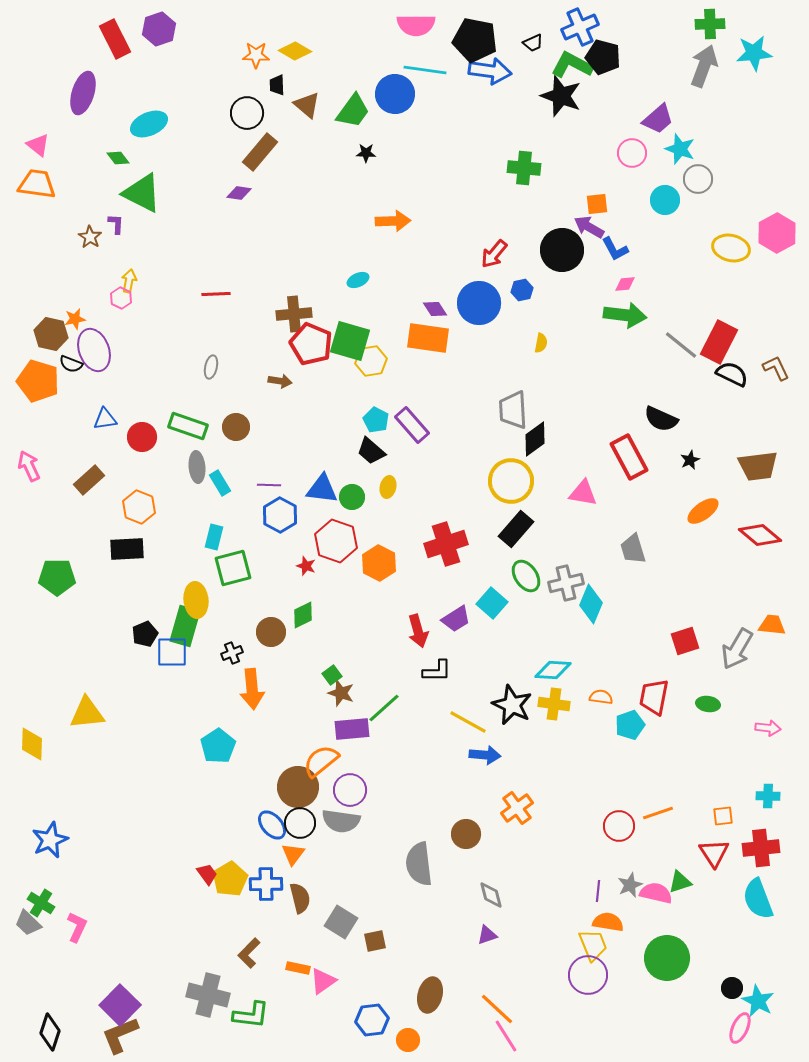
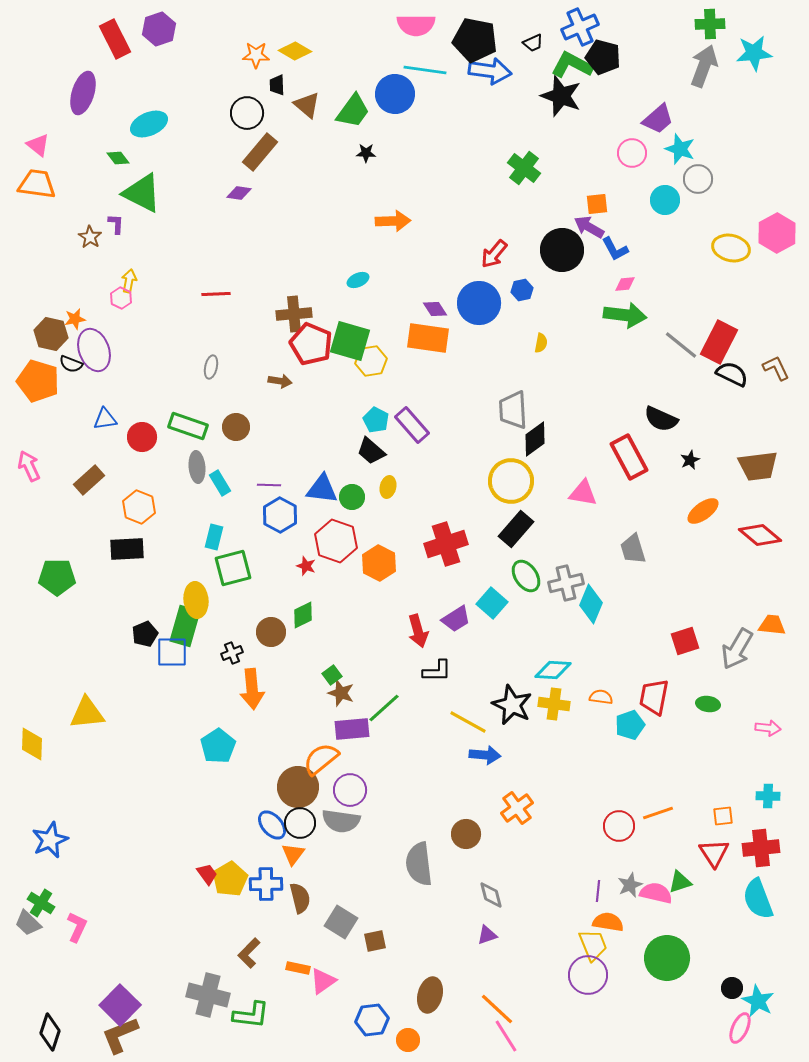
green cross at (524, 168): rotated 32 degrees clockwise
orange semicircle at (321, 761): moved 2 px up
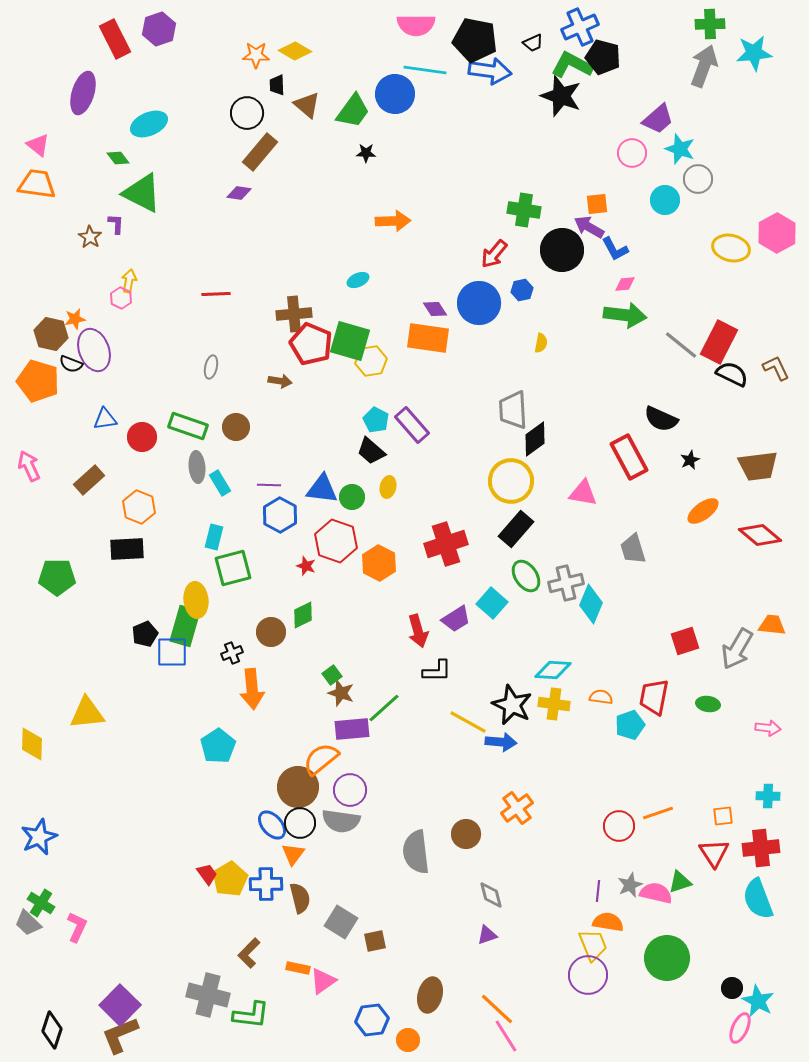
green cross at (524, 168): moved 42 px down; rotated 28 degrees counterclockwise
blue arrow at (485, 755): moved 16 px right, 13 px up
blue star at (50, 840): moved 11 px left, 3 px up
gray semicircle at (419, 864): moved 3 px left, 12 px up
black diamond at (50, 1032): moved 2 px right, 2 px up
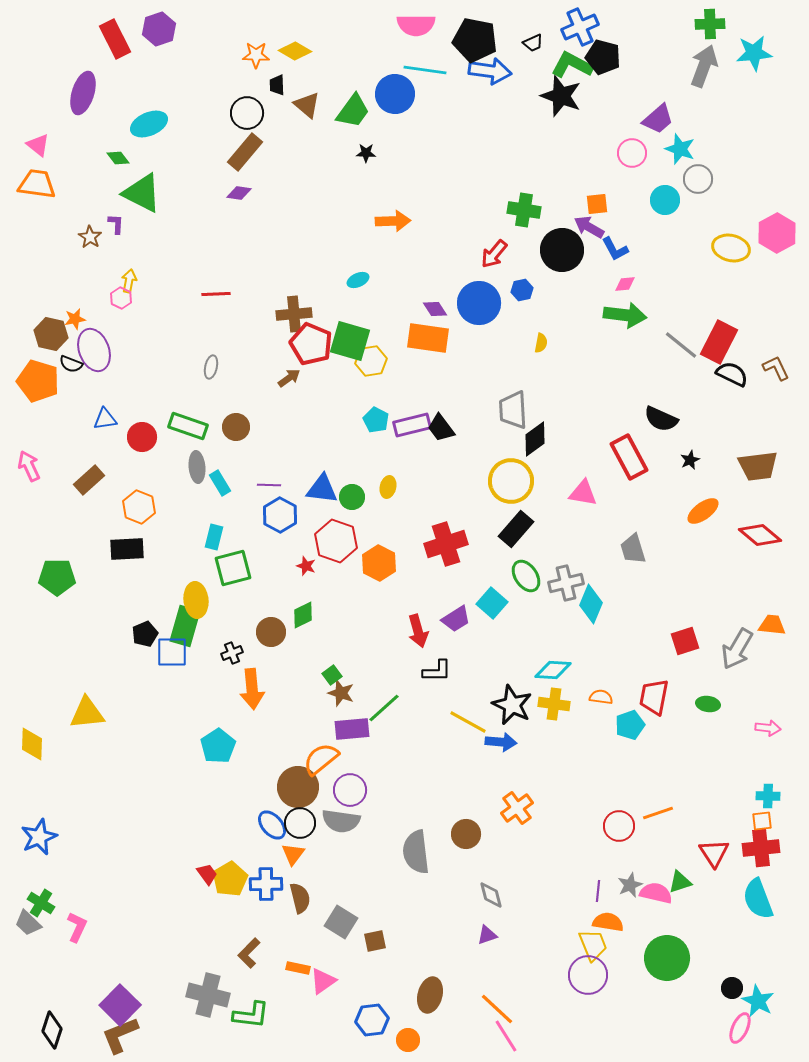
brown rectangle at (260, 152): moved 15 px left
brown arrow at (280, 381): moved 9 px right, 3 px up; rotated 45 degrees counterclockwise
purple rectangle at (412, 425): rotated 63 degrees counterclockwise
black trapezoid at (371, 451): moved 70 px right, 23 px up; rotated 12 degrees clockwise
orange square at (723, 816): moved 39 px right, 5 px down
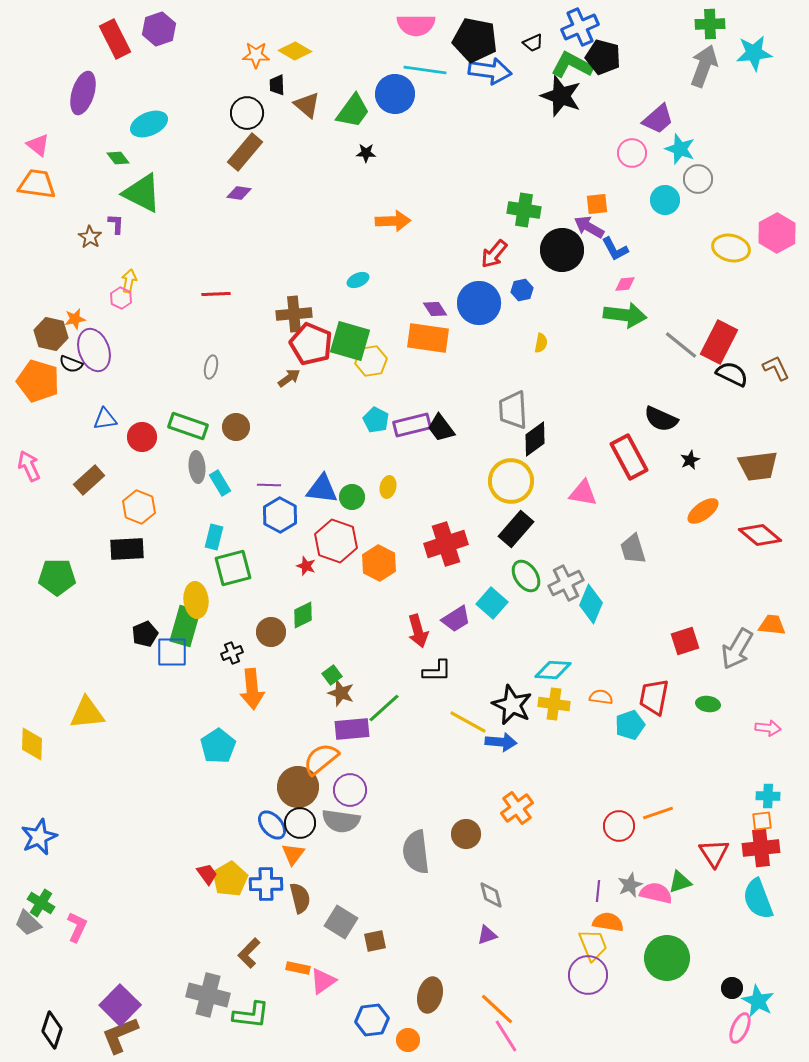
gray cross at (566, 583): rotated 12 degrees counterclockwise
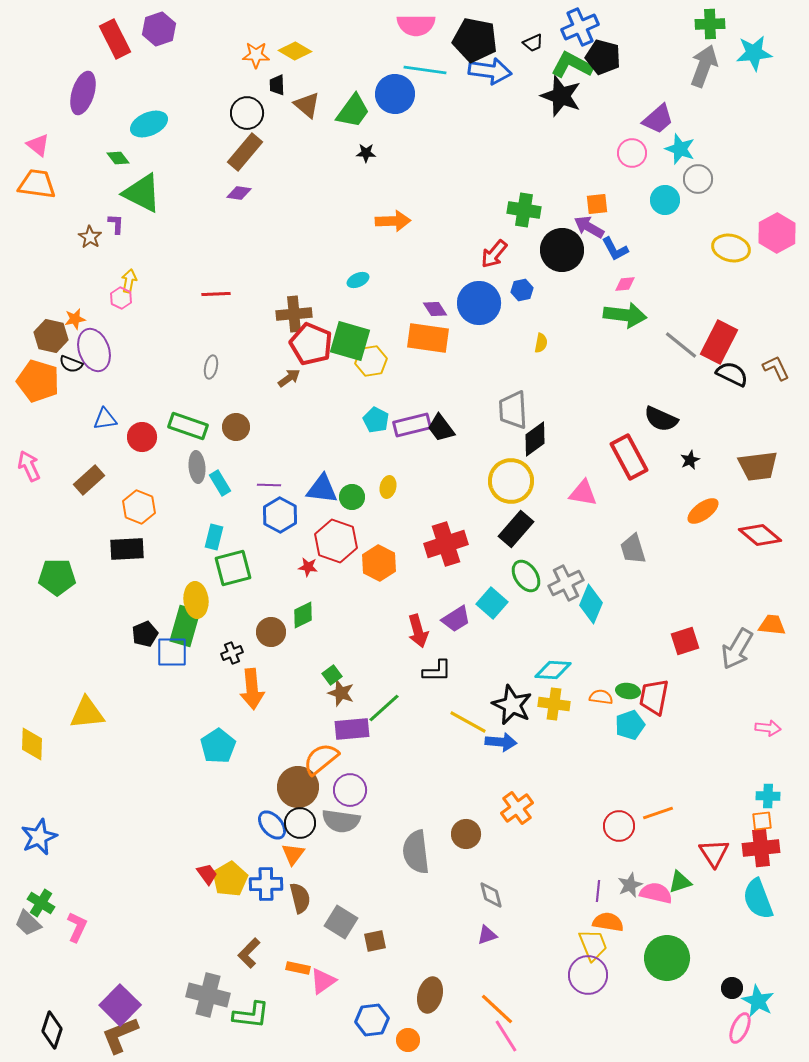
brown hexagon at (51, 334): moved 2 px down
red star at (306, 566): moved 2 px right, 1 px down; rotated 12 degrees counterclockwise
green ellipse at (708, 704): moved 80 px left, 13 px up
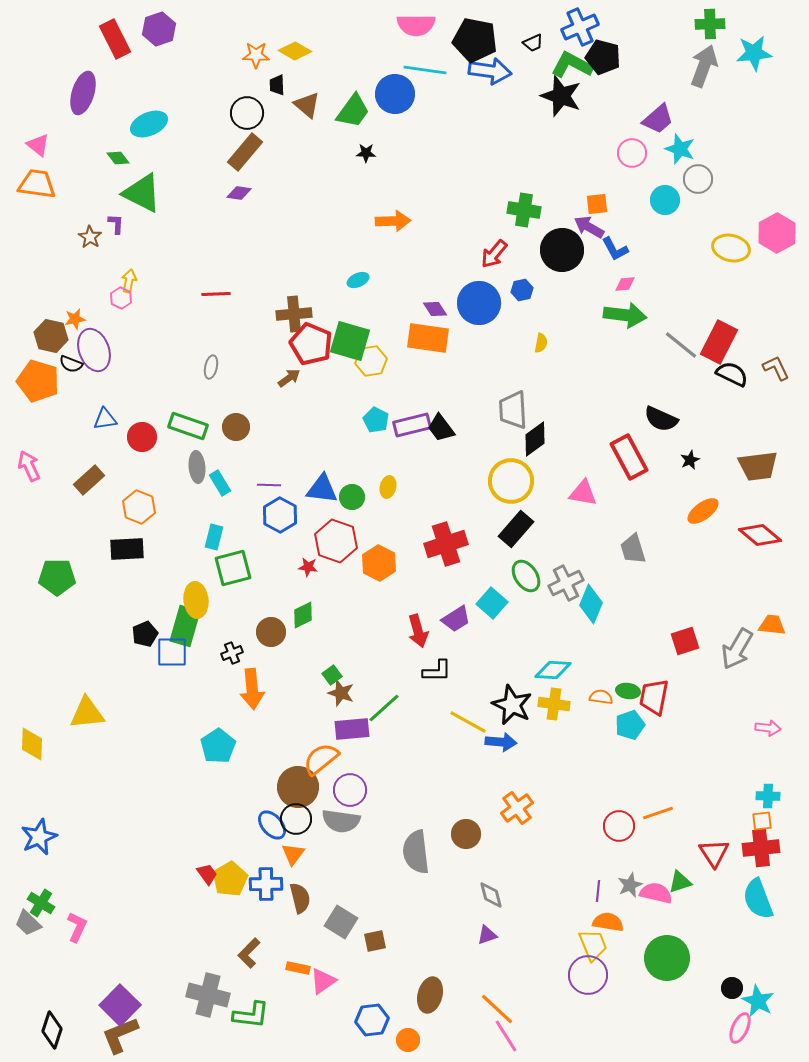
black circle at (300, 823): moved 4 px left, 4 px up
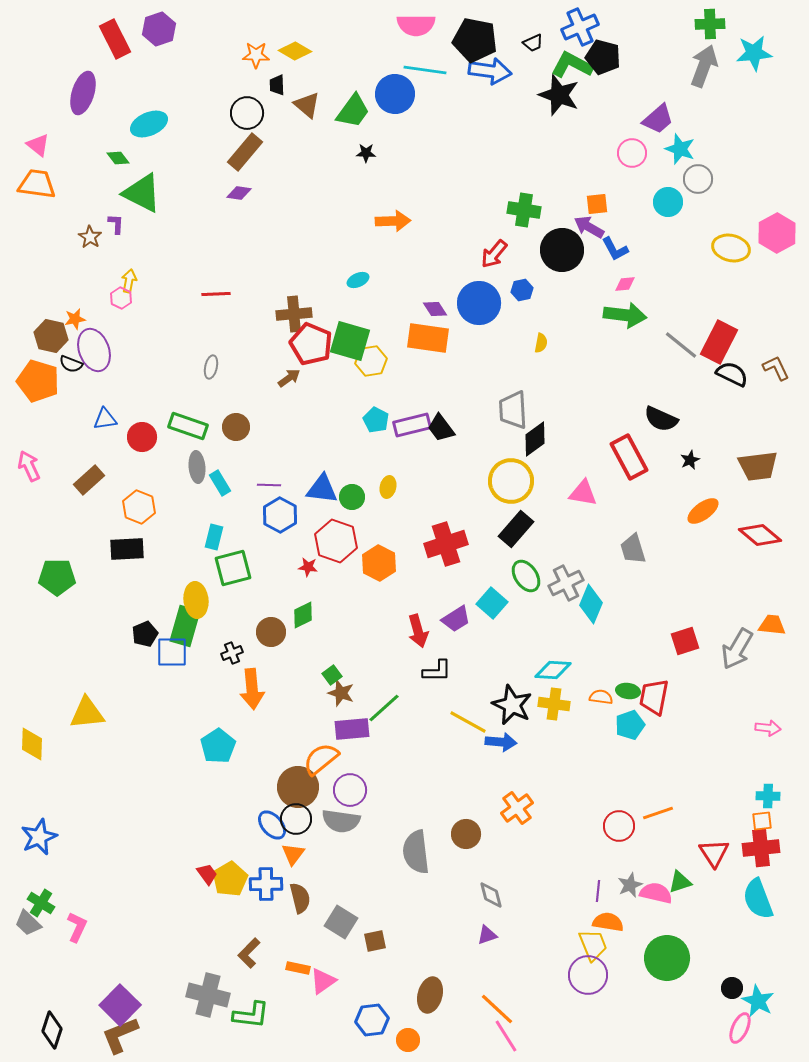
black star at (561, 96): moved 2 px left, 1 px up
cyan circle at (665, 200): moved 3 px right, 2 px down
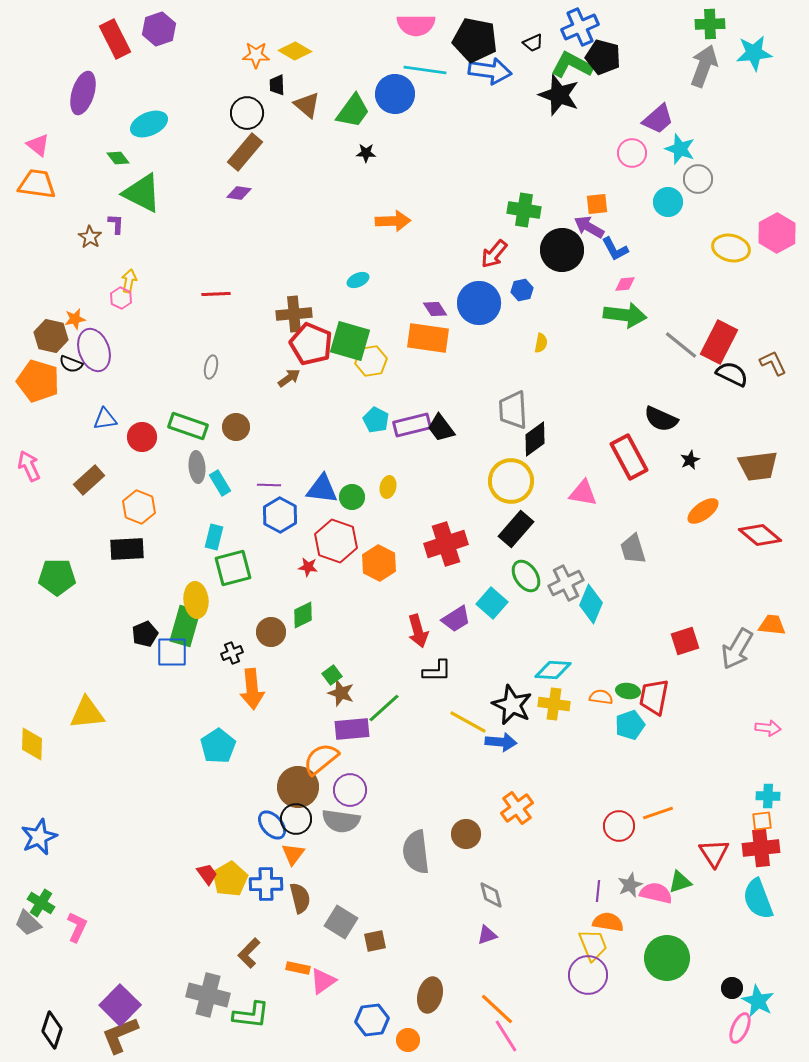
brown L-shape at (776, 368): moved 3 px left, 5 px up
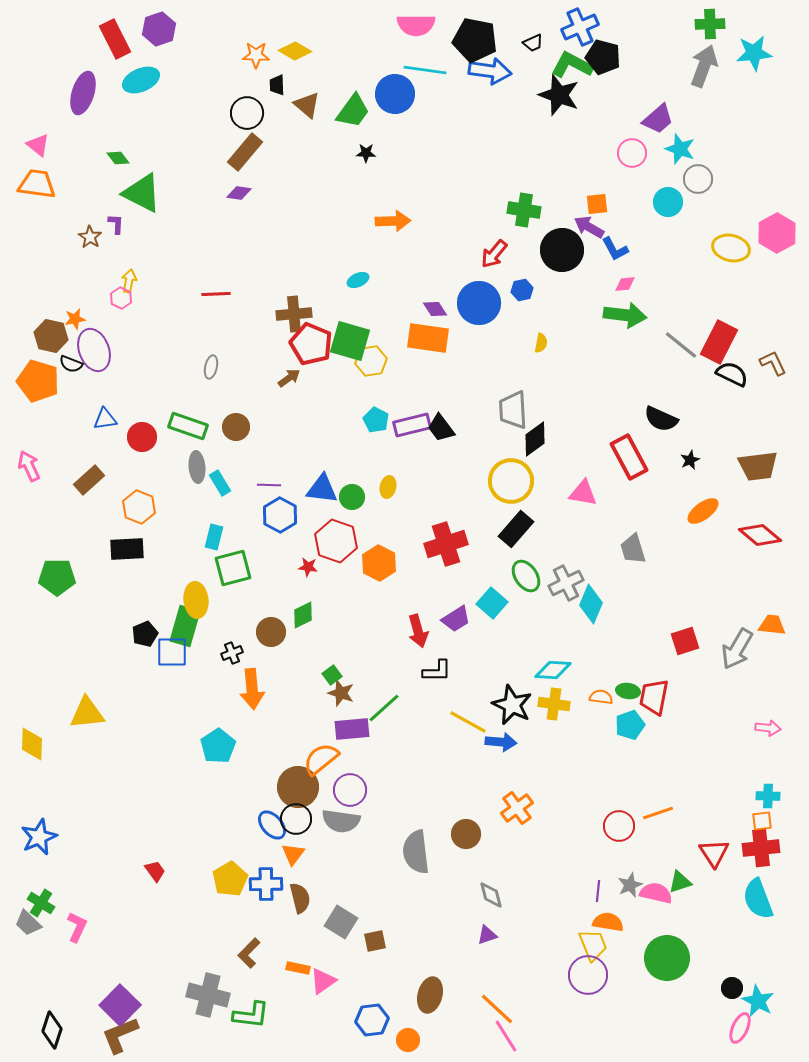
cyan ellipse at (149, 124): moved 8 px left, 44 px up
red trapezoid at (207, 874): moved 52 px left, 3 px up
